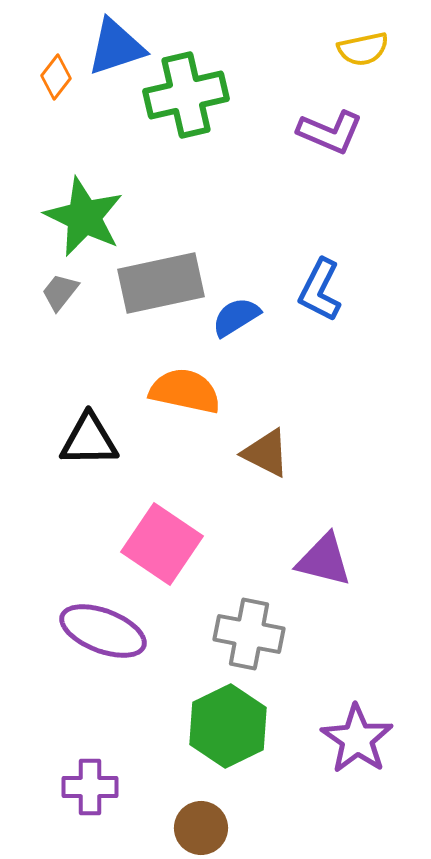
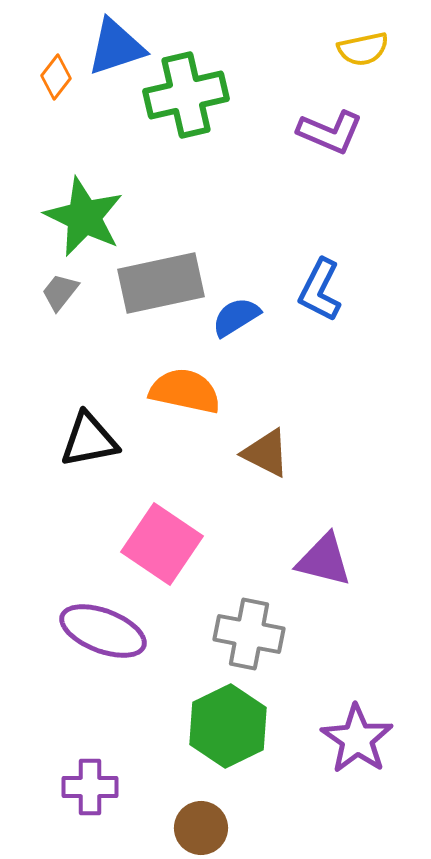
black triangle: rotated 10 degrees counterclockwise
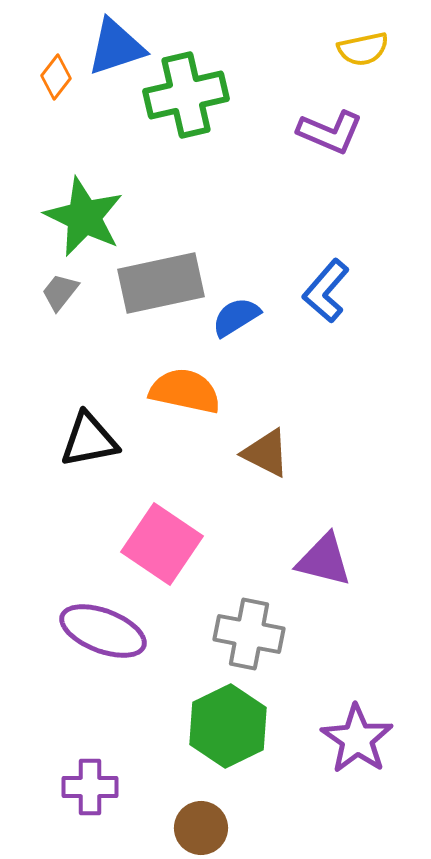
blue L-shape: moved 6 px right, 1 px down; rotated 14 degrees clockwise
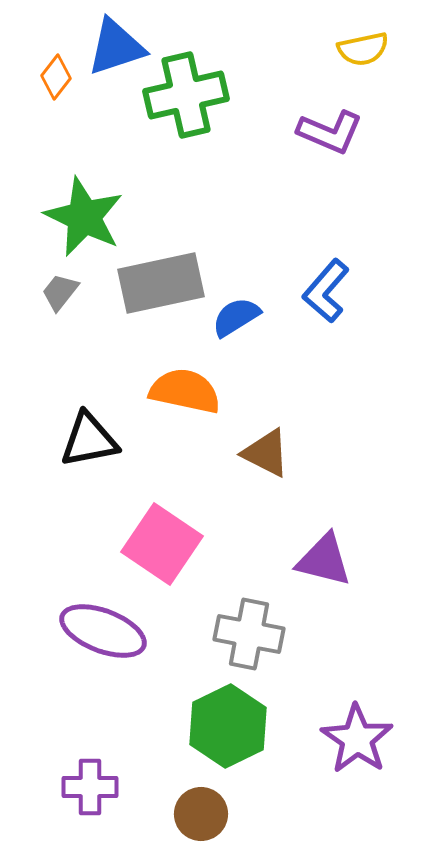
brown circle: moved 14 px up
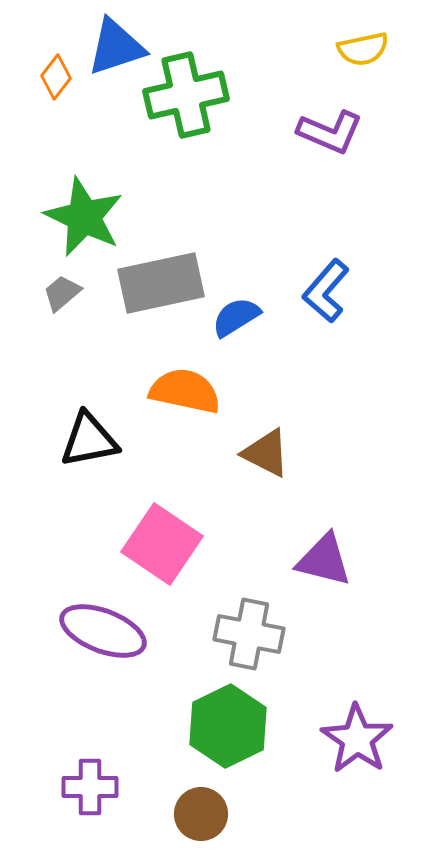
gray trapezoid: moved 2 px right, 1 px down; rotated 12 degrees clockwise
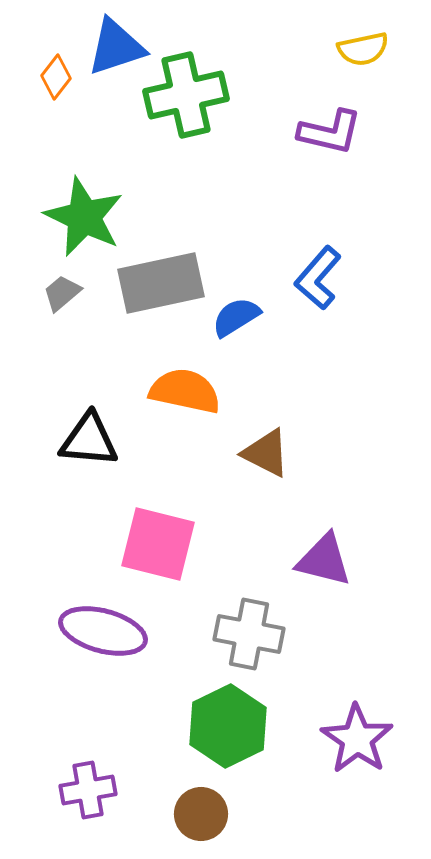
purple L-shape: rotated 10 degrees counterclockwise
blue L-shape: moved 8 px left, 13 px up
black triangle: rotated 16 degrees clockwise
pink square: moved 4 px left; rotated 20 degrees counterclockwise
purple ellipse: rotated 6 degrees counterclockwise
purple cross: moved 2 px left, 3 px down; rotated 10 degrees counterclockwise
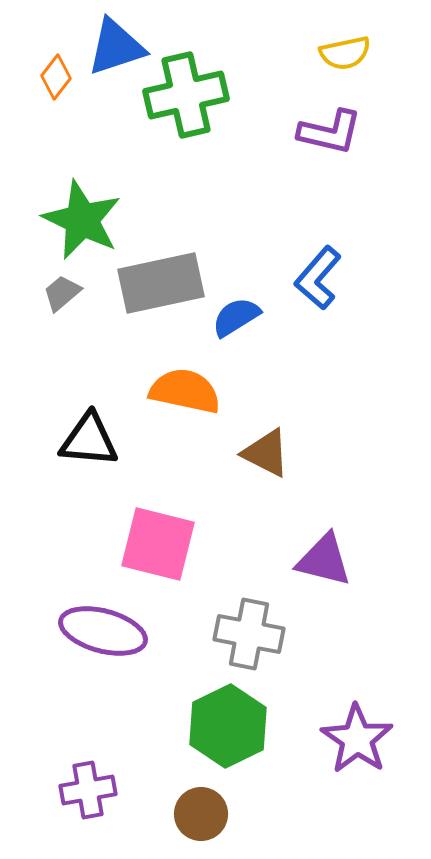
yellow semicircle: moved 18 px left, 4 px down
green star: moved 2 px left, 3 px down
